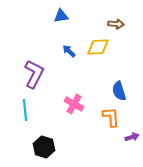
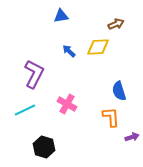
brown arrow: rotated 28 degrees counterclockwise
pink cross: moved 7 px left
cyan line: rotated 70 degrees clockwise
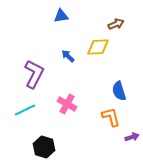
blue arrow: moved 1 px left, 5 px down
orange L-shape: rotated 10 degrees counterclockwise
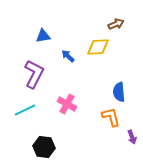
blue triangle: moved 18 px left, 20 px down
blue semicircle: moved 1 px down; rotated 12 degrees clockwise
purple arrow: rotated 88 degrees clockwise
black hexagon: rotated 10 degrees counterclockwise
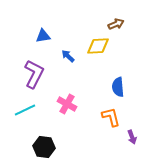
yellow diamond: moved 1 px up
blue semicircle: moved 1 px left, 5 px up
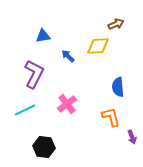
pink cross: rotated 24 degrees clockwise
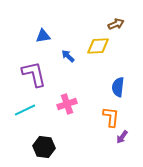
purple L-shape: rotated 40 degrees counterclockwise
blue semicircle: rotated 12 degrees clockwise
pink cross: rotated 18 degrees clockwise
orange L-shape: rotated 20 degrees clockwise
purple arrow: moved 10 px left; rotated 56 degrees clockwise
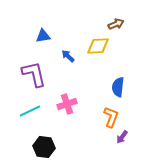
cyan line: moved 5 px right, 1 px down
orange L-shape: rotated 15 degrees clockwise
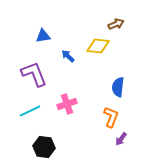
yellow diamond: rotated 10 degrees clockwise
purple L-shape: rotated 8 degrees counterclockwise
purple arrow: moved 1 px left, 2 px down
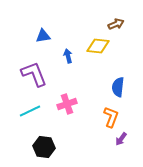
blue arrow: rotated 32 degrees clockwise
